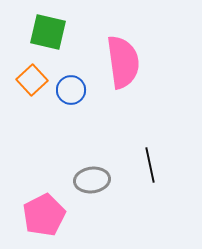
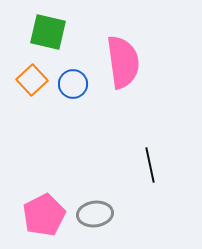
blue circle: moved 2 px right, 6 px up
gray ellipse: moved 3 px right, 34 px down
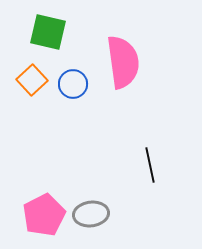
gray ellipse: moved 4 px left
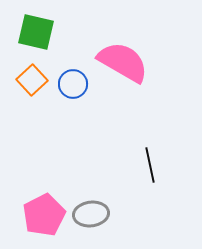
green square: moved 12 px left
pink semicircle: rotated 52 degrees counterclockwise
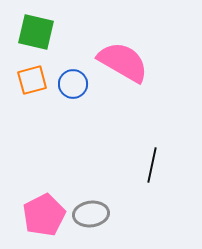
orange square: rotated 28 degrees clockwise
black line: moved 2 px right; rotated 24 degrees clockwise
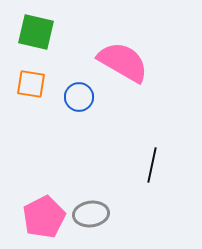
orange square: moved 1 px left, 4 px down; rotated 24 degrees clockwise
blue circle: moved 6 px right, 13 px down
pink pentagon: moved 2 px down
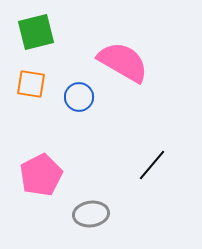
green square: rotated 27 degrees counterclockwise
black line: rotated 28 degrees clockwise
pink pentagon: moved 3 px left, 42 px up
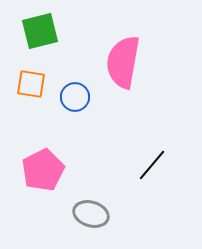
green square: moved 4 px right, 1 px up
pink semicircle: rotated 110 degrees counterclockwise
blue circle: moved 4 px left
pink pentagon: moved 2 px right, 5 px up
gray ellipse: rotated 24 degrees clockwise
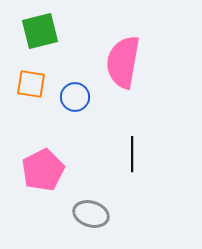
black line: moved 20 px left, 11 px up; rotated 40 degrees counterclockwise
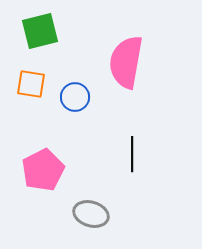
pink semicircle: moved 3 px right
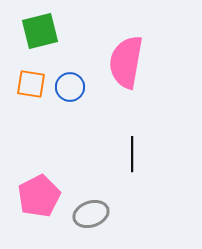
blue circle: moved 5 px left, 10 px up
pink pentagon: moved 4 px left, 26 px down
gray ellipse: rotated 36 degrees counterclockwise
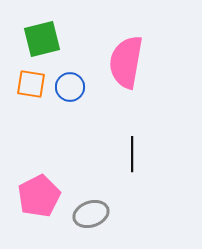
green square: moved 2 px right, 8 px down
